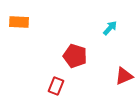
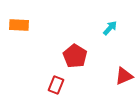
orange rectangle: moved 3 px down
red pentagon: rotated 15 degrees clockwise
red rectangle: moved 1 px up
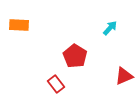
red rectangle: moved 1 px up; rotated 60 degrees counterclockwise
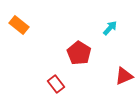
orange rectangle: rotated 36 degrees clockwise
red pentagon: moved 4 px right, 3 px up
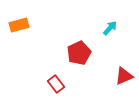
orange rectangle: rotated 54 degrees counterclockwise
red pentagon: rotated 15 degrees clockwise
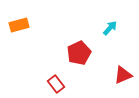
red triangle: moved 1 px left, 1 px up
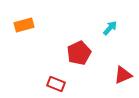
orange rectangle: moved 5 px right
red rectangle: rotated 30 degrees counterclockwise
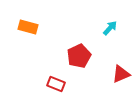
orange rectangle: moved 4 px right, 2 px down; rotated 30 degrees clockwise
red pentagon: moved 3 px down
red triangle: moved 2 px left, 1 px up
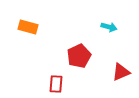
cyan arrow: moved 1 px left, 1 px up; rotated 63 degrees clockwise
red triangle: moved 2 px up
red rectangle: rotated 72 degrees clockwise
